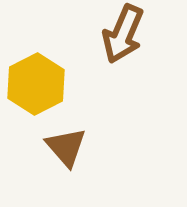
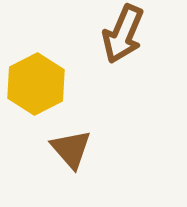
brown triangle: moved 5 px right, 2 px down
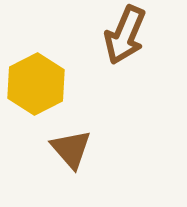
brown arrow: moved 2 px right, 1 px down
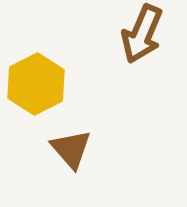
brown arrow: moved 17 px right, 1 px up
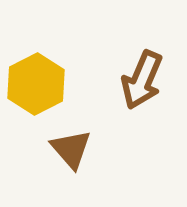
brown arrow: moved 46 px down
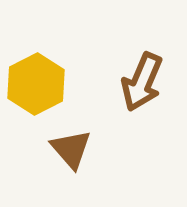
brown arrow: moved 2 px down
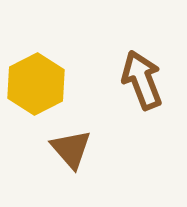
brown arrow: moved 2 px up; rotated 136 degrees clockwise
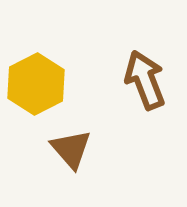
brown arrow: moved 3 px right
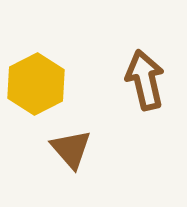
brown arrow: rotated 8 degrees clockwise
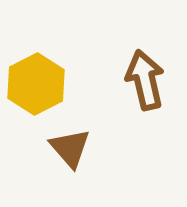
brown triangle: moved 1 px left, 1 px up
